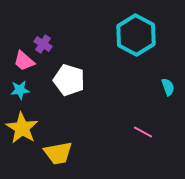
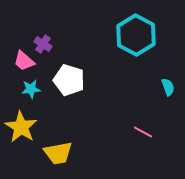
cyan star: moved 11 px right, 1 px up
yellow star: moved 1 px left, 1 px up
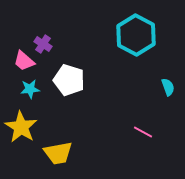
cyan star: moved 1 px left
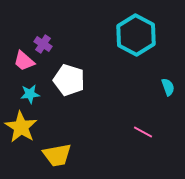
cyan star: moved 5 px down
yellow trapezoid: moved 1 px left, 2 px down
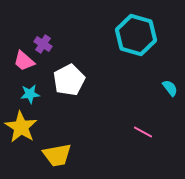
cyan hexagon: rotated 12 degrees counterclockwise
white pentagon: rotated 28 degrees clockwise
cyan semicircle: moved 2 px right, 1 px down; rotated 18 degrees counterclockwise
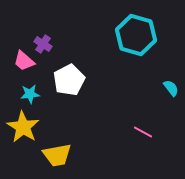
cyan semicircle: moved 1 px right
yellow star: moved 2 px right
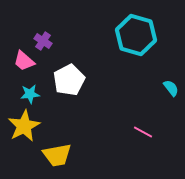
purple cross: moved 3 px up
yellow star: moved 1 px right, 1 px up; rotated 12 degrees clockwise
